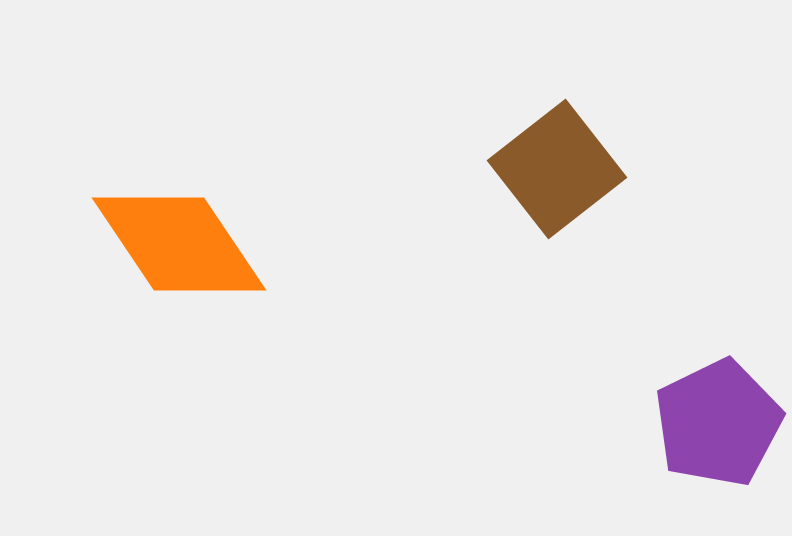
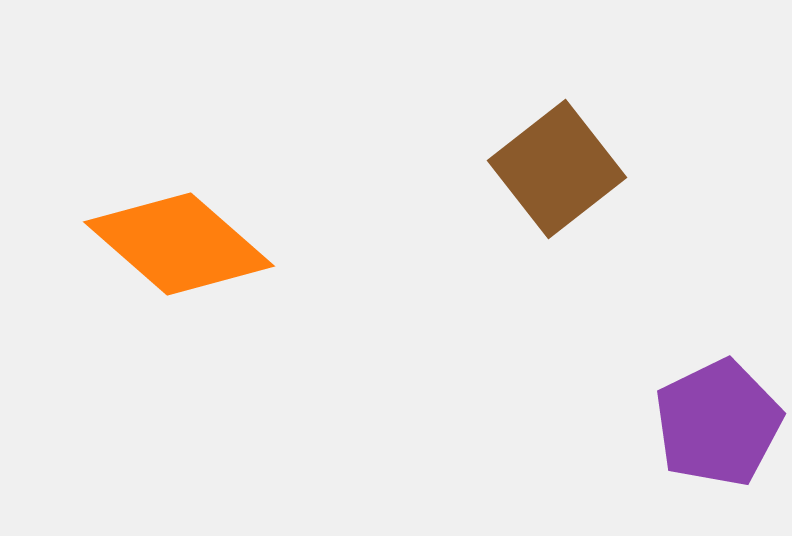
orange diamond: rotated 15 degrees counterclockwise
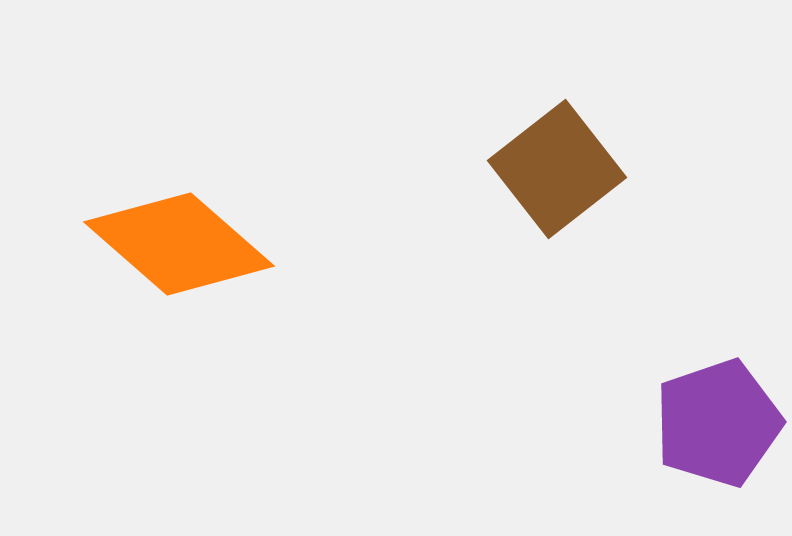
purple pentagon: rotated 7 degrees clockwise
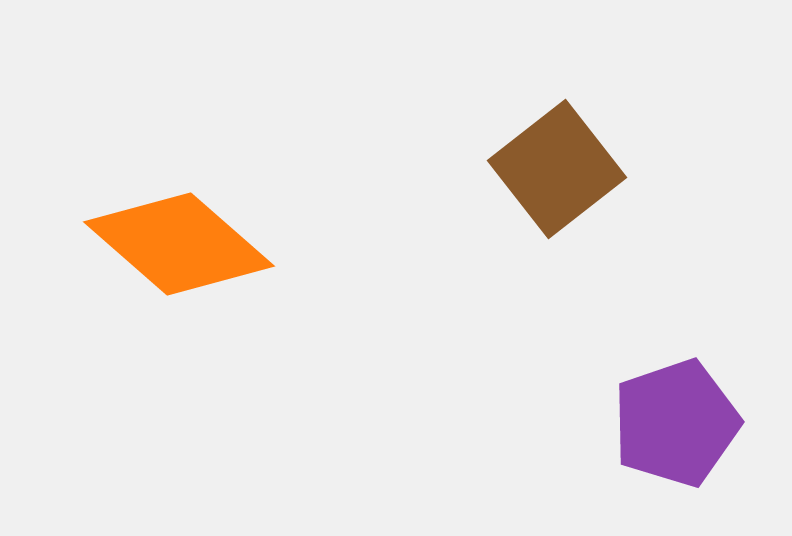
purple pentagon: moved 42 px left
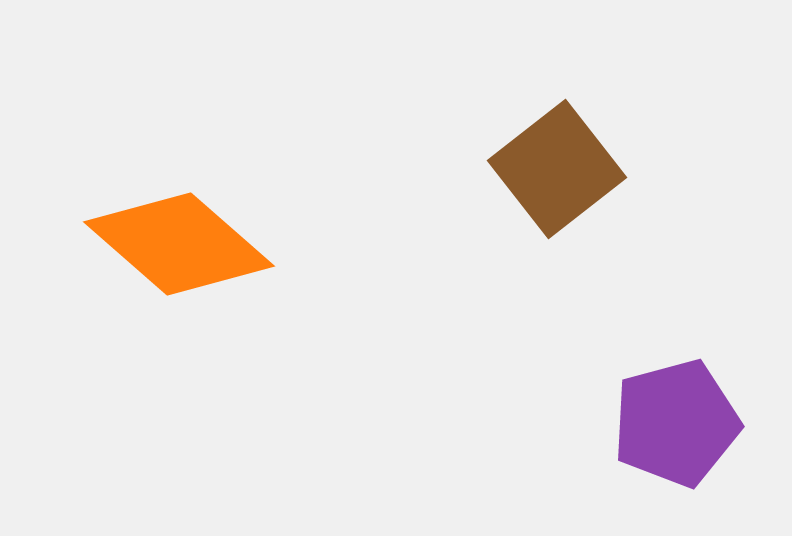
purple pentagon: rotated 4 degrees clockwise
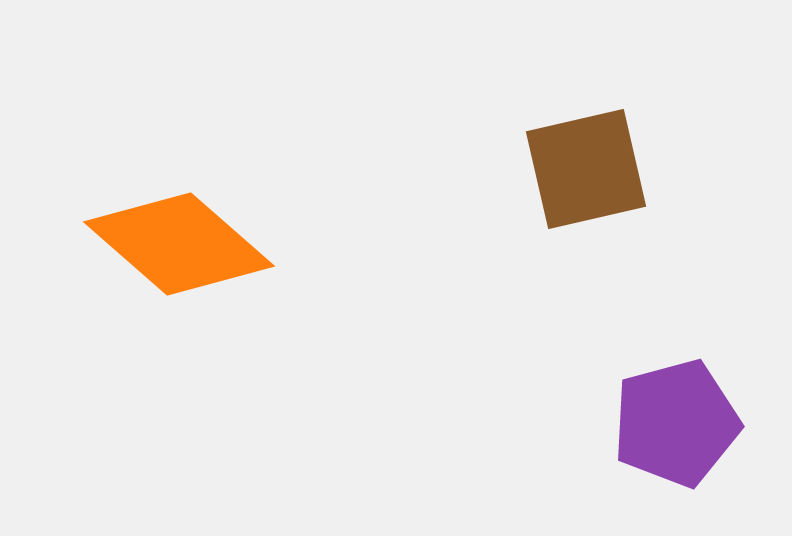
brown square: moved 29 px right; rotated 25 degrees clockwise
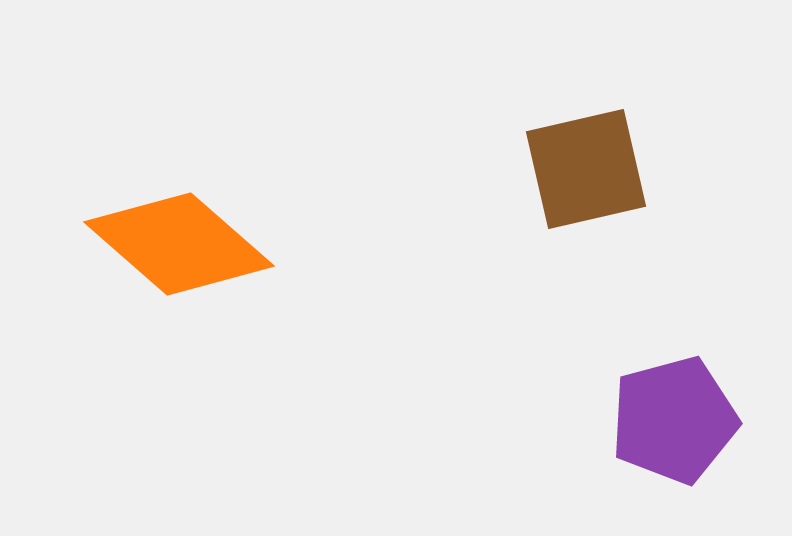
purple pentagon: moved 2 px left, 3 px up
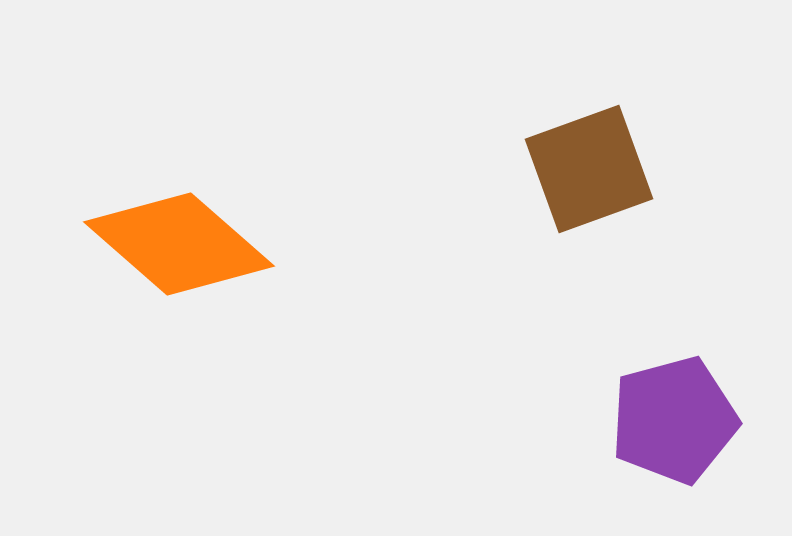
brown square: moved 3 px right; rotated 7 degrees counterclockwise
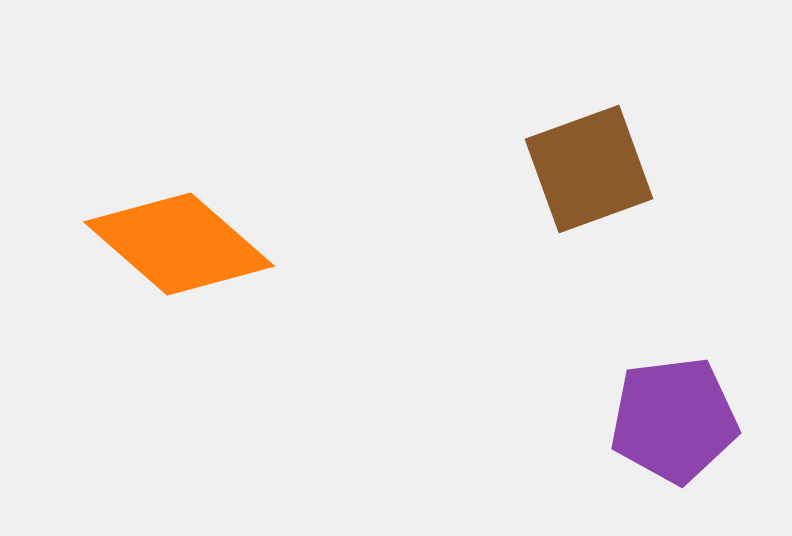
purple pentagon: rotated 8 degrees clockwise
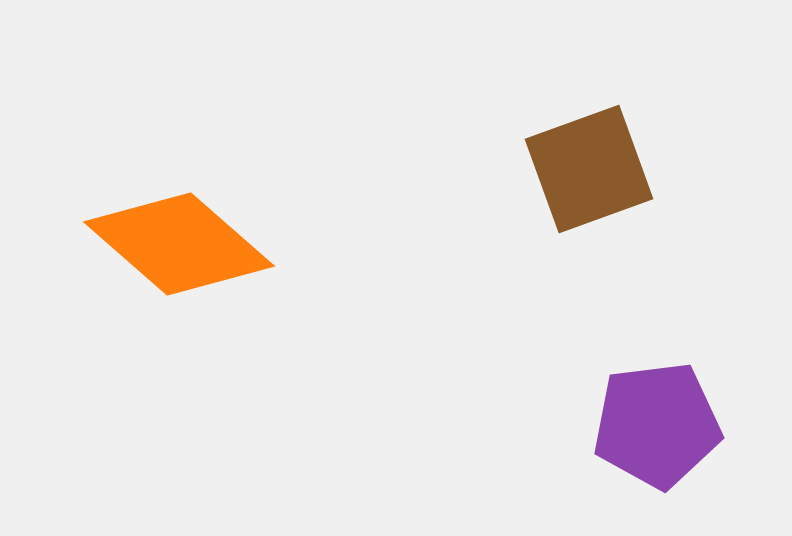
purple pentagon: moved 17 px left, 5 px down
